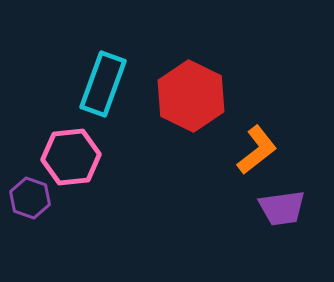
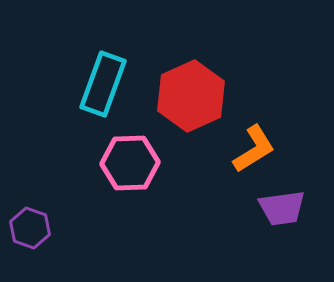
red hexagon: rotated 10 degrees clockwise
orange L-shape: moved 3 px left, 1 px up; rotated 6 degrees clockwise
pink hexagon: moved 59 px right, 6 px down; rotated 4 degrees clockwise
purple hexagon: moved 30 px down
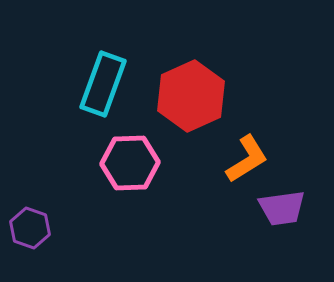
orange L-shape: moved 7 px left, 10 px down
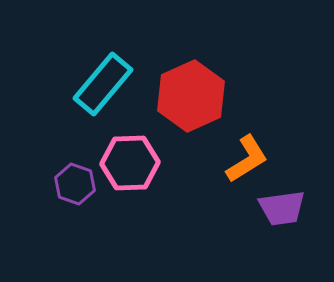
cyan rectangle: rotated 20 degrees clockwise
purple hexagon: moved 45 px right, 44 px up
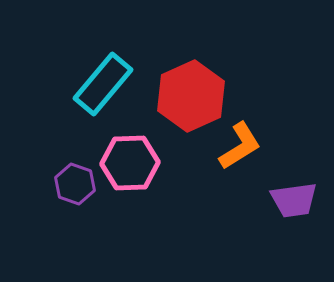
orange L-shape: moved 7 px left, 13 px up
purple trapezoid: moved 12 px right, 8 px up
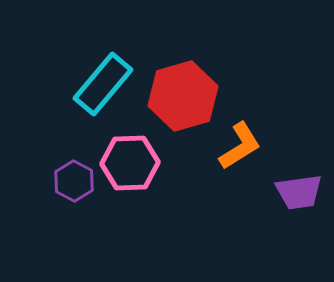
red hexagon: moved 8 px left; rotated 8 degrees clockwise
purple hexagon: moved 1 px left, 3 px up; rotated 9 degrees clockwise
purple trapezoid: moved 5 px right, 8 px up
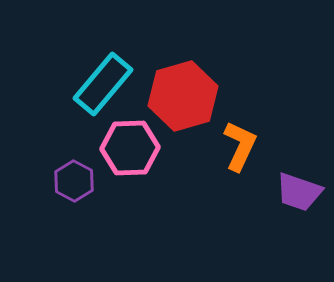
orange L-shape: rotated 33 degrees counterclockwise
pink hexagon: moved 15 px up
purple trapezoid: rotated 27 degrees clockwise
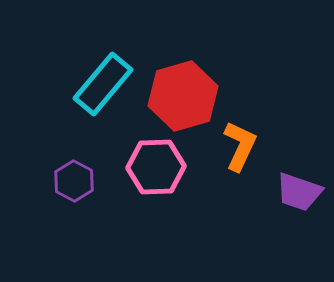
pink hexagon: moved 26 px right, 19 px down
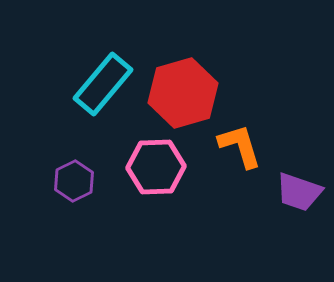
red hexagon: moved 3 px up
orange L-shape: rotated 42 degrees counterclockwise
purple hexagon: rotated 6 degrees clockwise
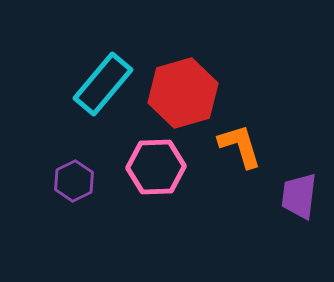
purple trapezoid: moved 4 px down; rotated 78 degrees clockwise
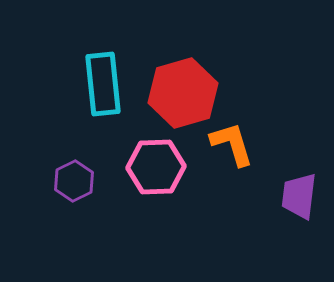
cyan rectangle: rotated 46 degrees counterclockwise
orange L-shape: moved 8 px left, 2 px up
